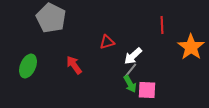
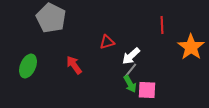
white arrow: moved 2 px left
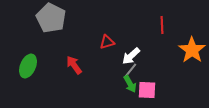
orange star: moved 1 px right, 3 px down
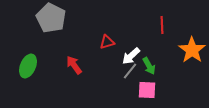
green arrow: moved 19 px right, 18 px up
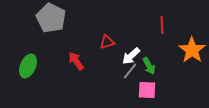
red arrow: moved 2 px right, 4 px up
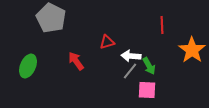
white arrow: rotated 48 degrees clockwise
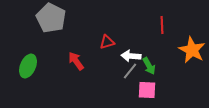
orange star: rotated 8 degrees counterclockwise
